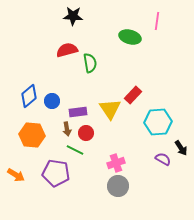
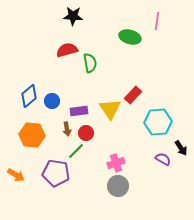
purple rectangle: moved 1 px right, 1 px up
green line: moved 1 px right, 1 px down; rotated 72 degrees counterclockwise
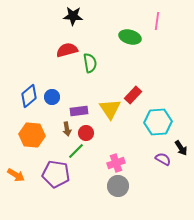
blue circle: moved 4 px up
purple pentagon: moved 1 px down
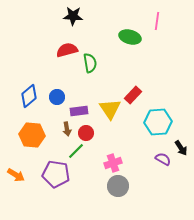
blue circle: moved 5 px right
pink cross: moved 3 px left
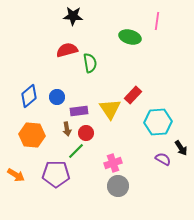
purple pentagon: rotated 8 degrees counterclockwise
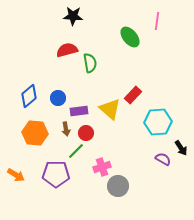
green ellipse: rotated 35 degrees clockwise
blue circle: moved 1 px right, 1 px down
yellow triangle: rotated 15 degrees counterclockwise
brown arrow: moved 1 px left
orange hexagon: moved 3 px right, 2 px up
pink cross: moved 11 px left, 4 px down
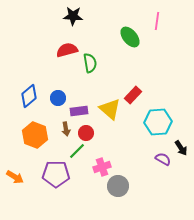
orange hexagon: moved 2 px down; rotated 15 degrees clockwise
green line: moved 1 px right
orange arrow: moved 1 px left, 2 px down
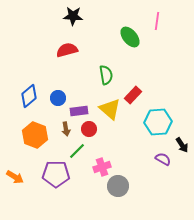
green semicircle: moved 16 px right, 12 px down
red circle: moved 3 px right, 4 px up
black arrow: moved 1 px right, 3 px up
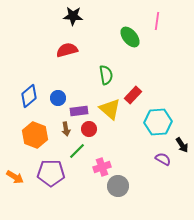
purple pentagon: moved 5 px left, 1 px up
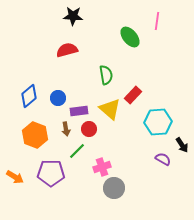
gray circle: moved 4 px left, 2 px down
